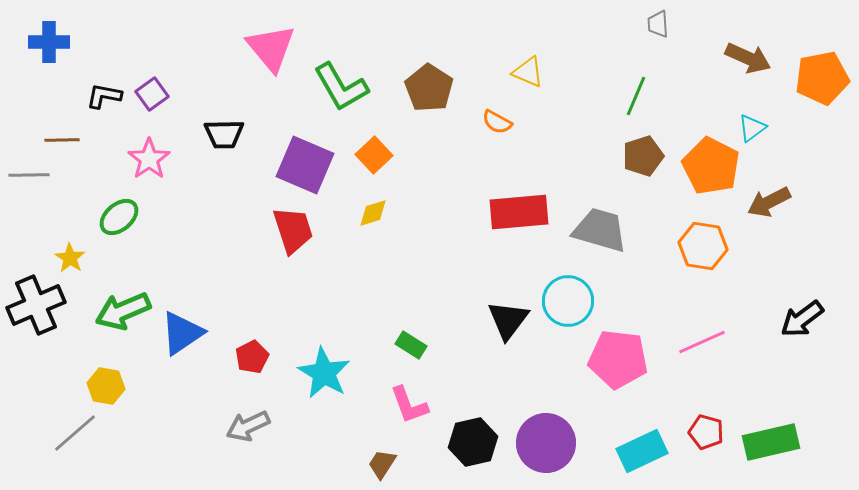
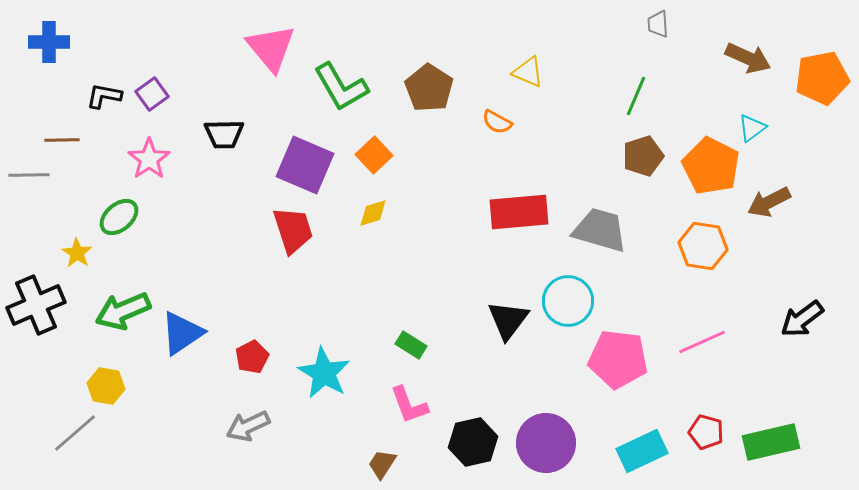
yellow star at (70, 258): moved 7 px right, 5 px up
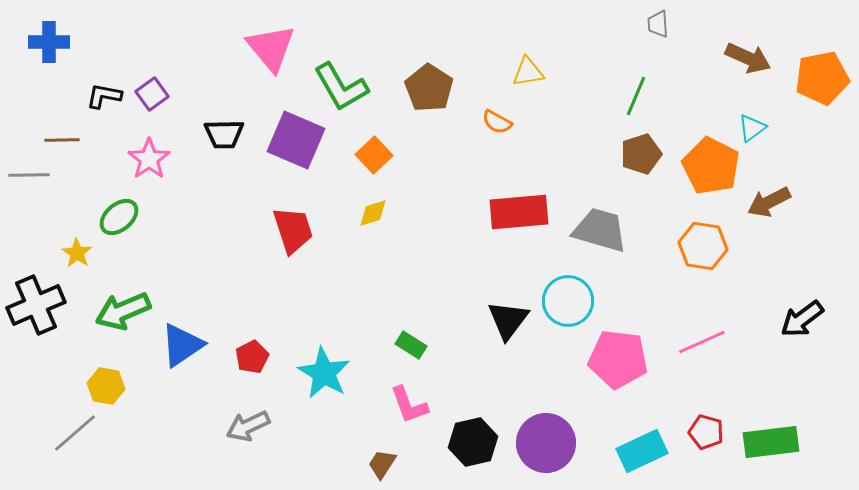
yellow triangle at (528, 72): rotated 32 degrees counterclockwise
brown pentagon at (643, 156): moved 2 px left, 2 px up
purple square at (305, 165): moved 9 px left, 25 px up
blue triangle at (182, 333): moved 12 px down
green rectangle at (771, 442): rotated 6 degrees clockwise
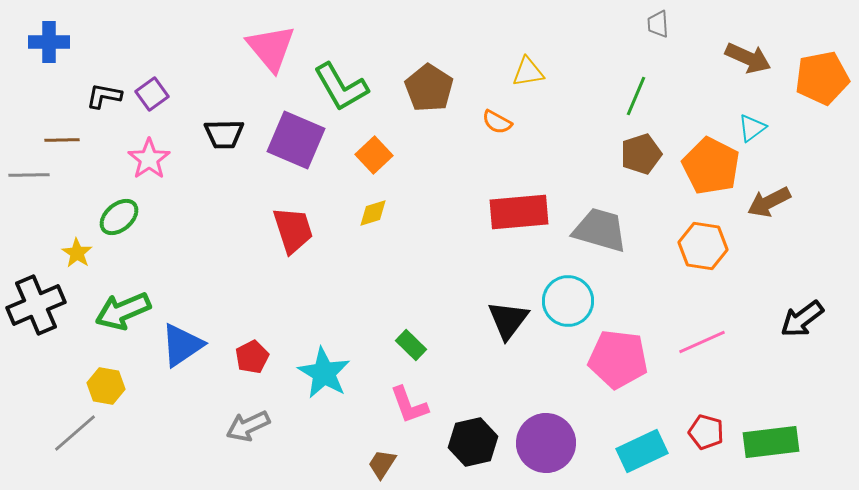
green rectangle at (411, 345): rotated 12 degrees clockwise
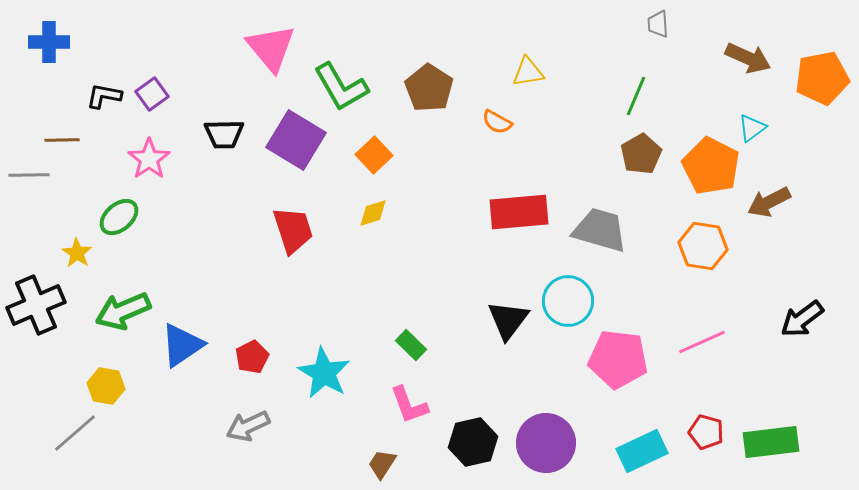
purple square at (296, 140): rotated 8 degrees clockwise
brown pentagon at (641, 154): rotated 12 degrees counterclockwise
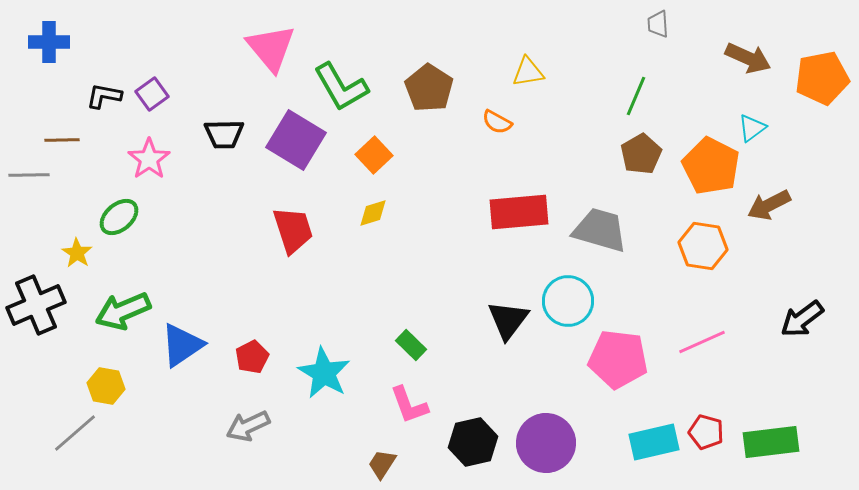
brown arrow at (769, 202): moved 3 px down
cyan rectangle at (642, 451): moved 12 px right, 9 px up; rotated 12 degrees clockwise
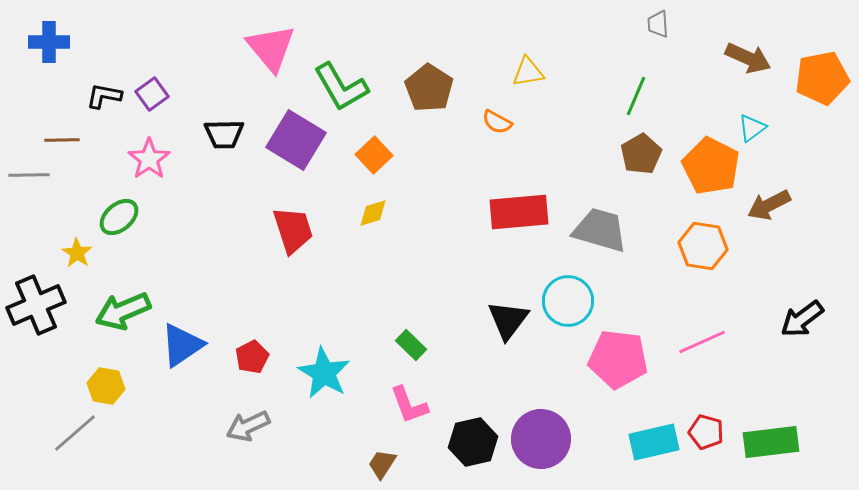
purple circle at (546, 443): moved 5 px left, 4 px up
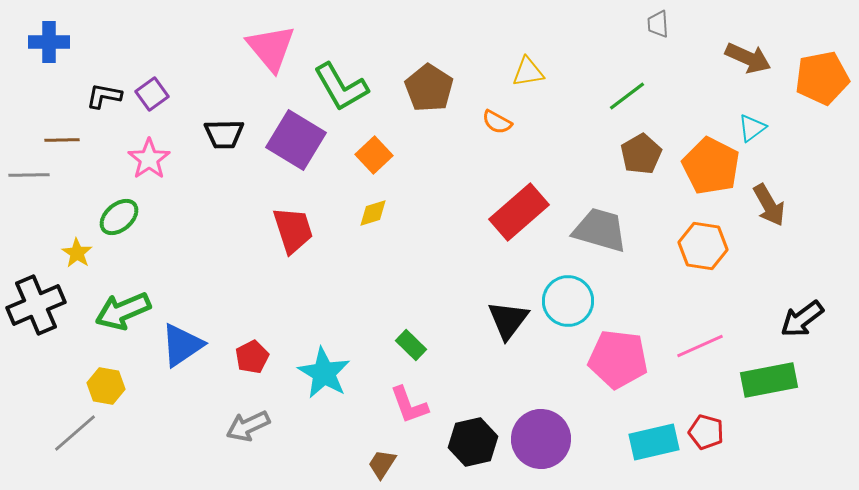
green line at (636, 96): moved 9 px left; rotated 30 degrees clockwise
brown arrow at (769, 205): rotated 93 degrees counterclockwise
red rectangle at (519, 212): rotated 36 degrees counterclockwise
pink line at (702, 342): moved 2 px left, 4 px down
green rectangle at (771, 442): moved 2 px left, 62 px up; rotated 4 degrees counterclockwise
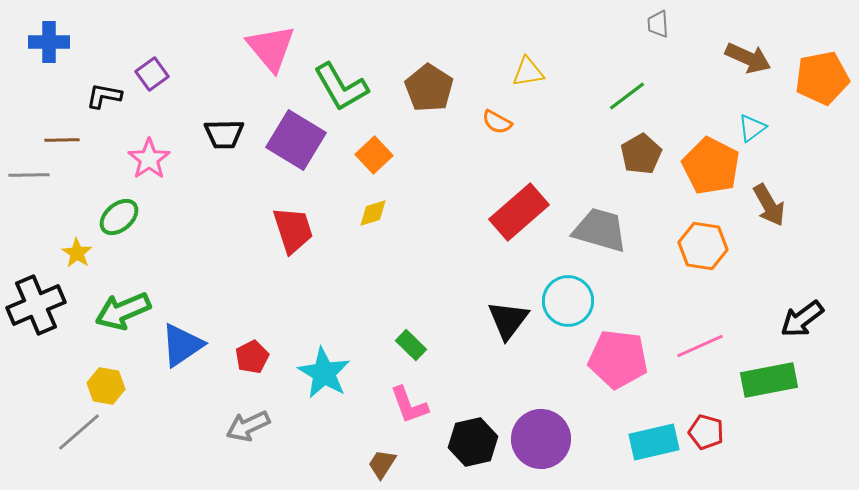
purple square at (152, 94): moved 20 px up
gray line at (75, 433): moved 4 px right, 1 px up
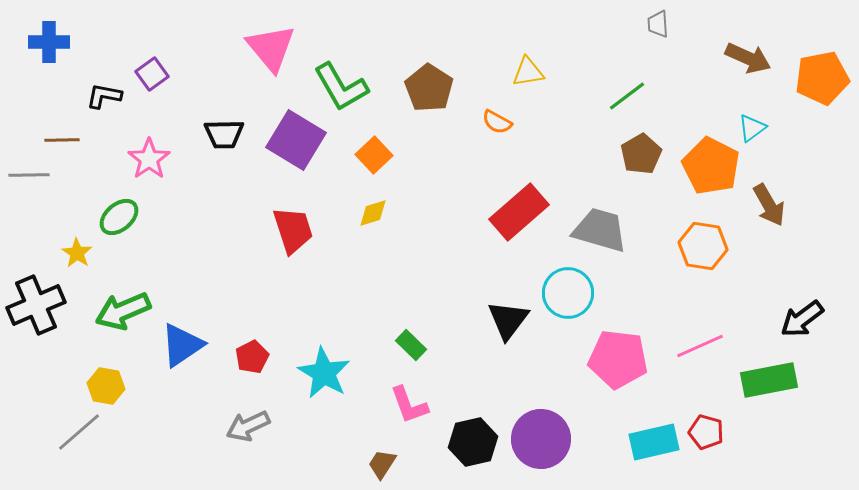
cyan circle at (568, 301): moved 8 px up
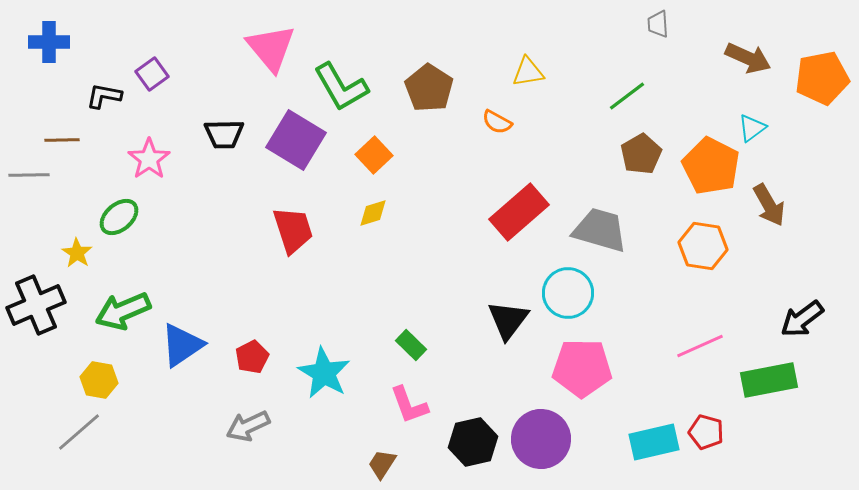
pink pentagon at (618, 359): moved 36 px left, 9 px down; rotated 6 degrees counterclockwise
yellow hexagon at (106, 386): moved 7 px left, 6 px up
